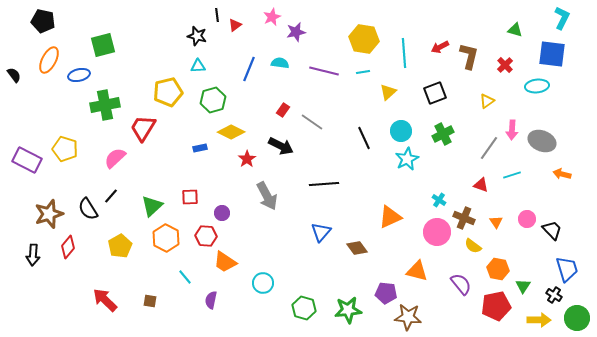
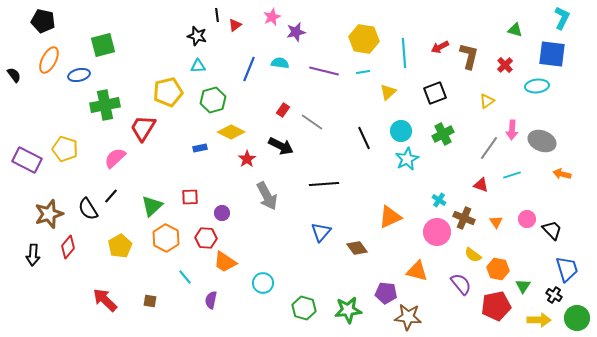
red hexagon at (206, 236): moved 2 px down
yellow semicircle at (473, 246): moved 9 px down
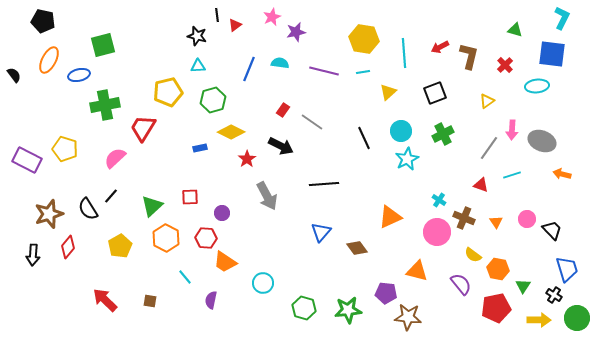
red pentagon at (496, 306): moved 2 px down
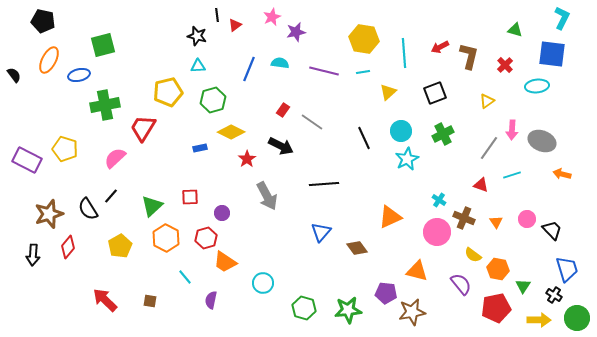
red hexagon at (206, 238): rotated 20 degrees counterclockwise
brown star at (408, 317): moved 4 px right, 5 px up; rotated 16 degrees counterclockwise
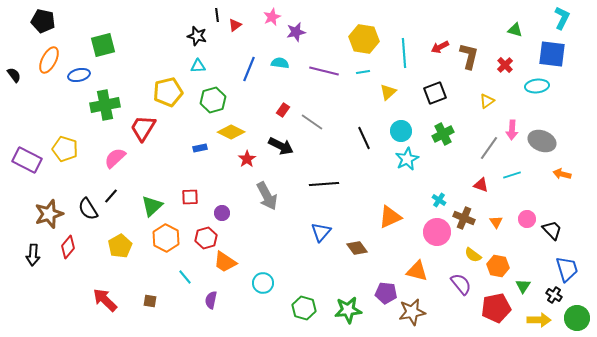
orange hexagon at (498, 269): moved 3 px up
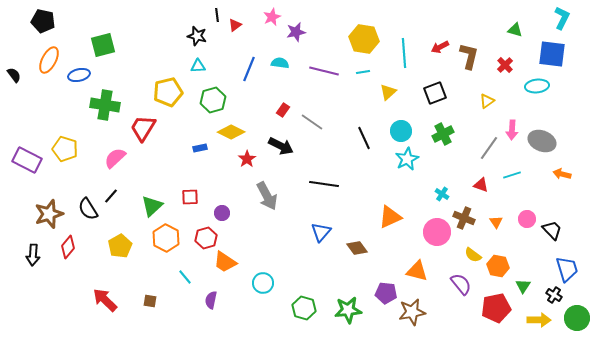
green cross at (105, 105): rotated 20 degrees clockwise
black line at (324, 184): rotated 12 degrees clockwise
cyan cross at (439, 200): moved 3 px right, 6 px up
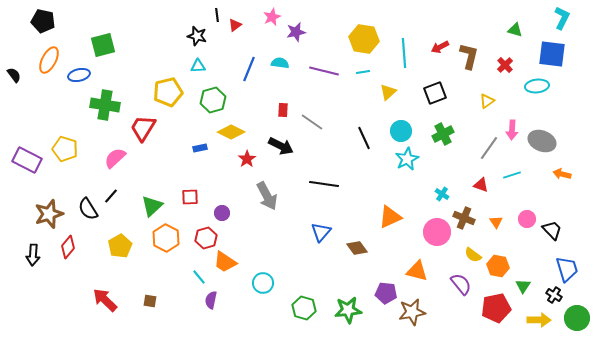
red rectangle at (283, 110): rotated 32 degrees counterclockwise
cyan line at (185, 277): moved 14 px right
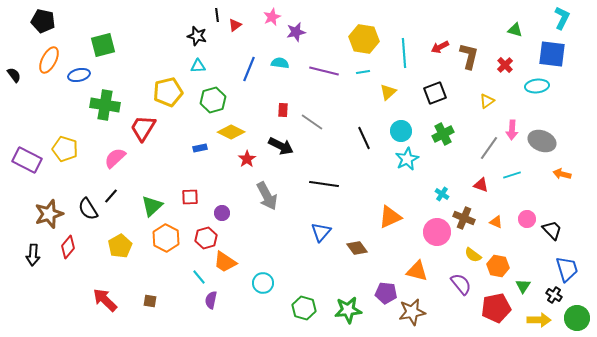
orange triangle at (496, 222): rotated 32 degrees counterclockwise
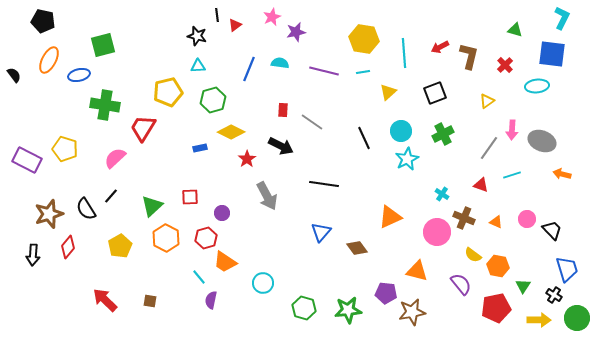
black semicircle at (88, 209): moved 2 px left
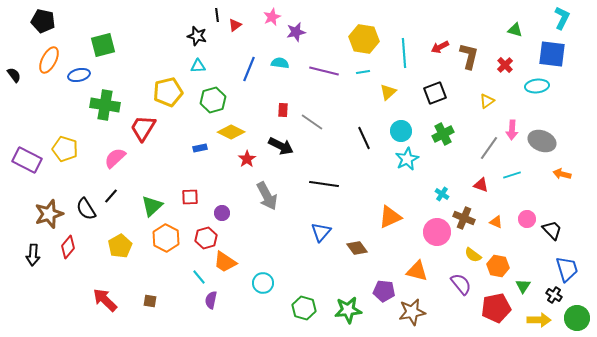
purple pentagon at (386, 293): moved 2 px left, 2 px up
